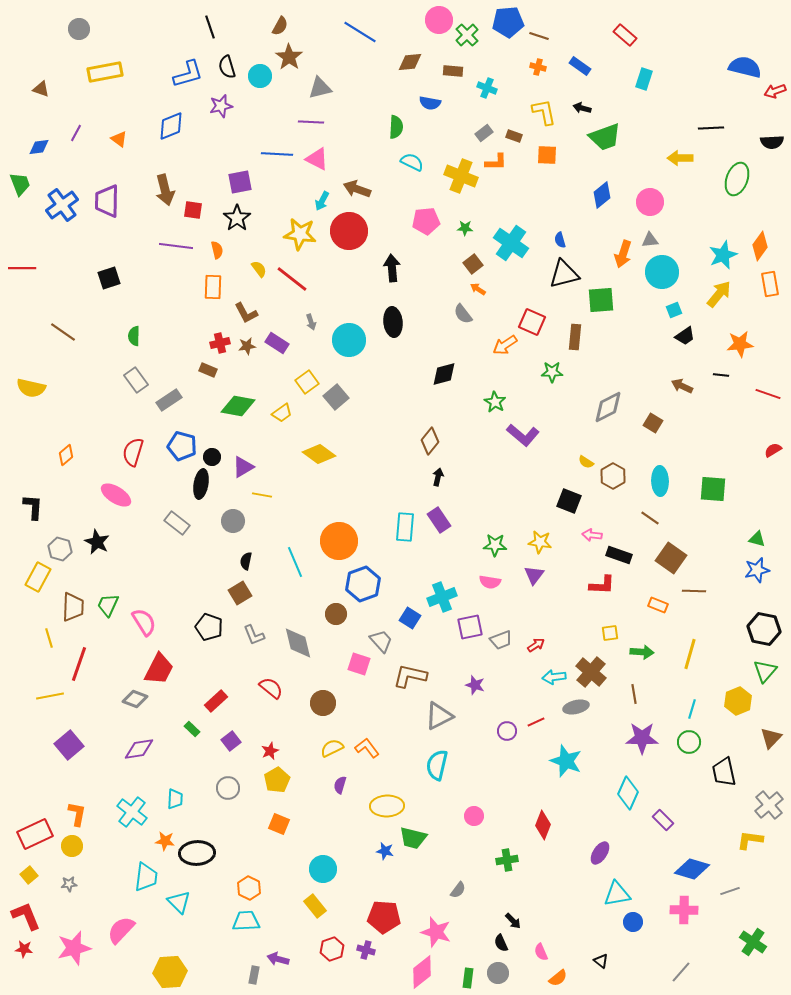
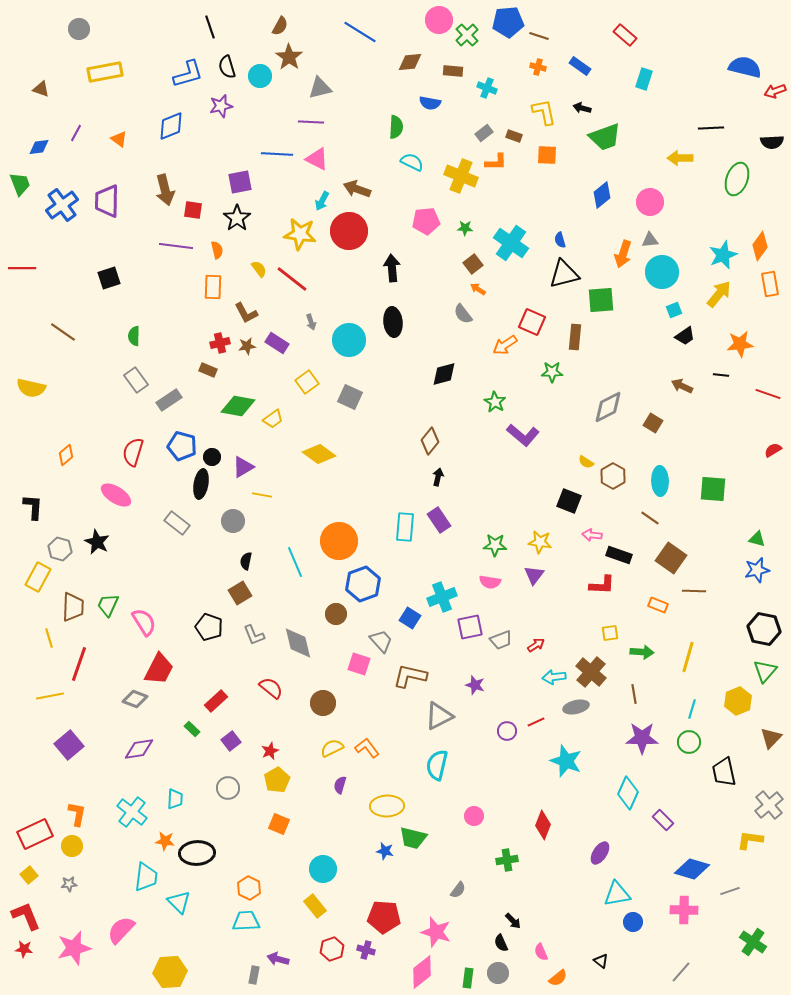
gray square at (336, 397): moved 14 px right; rotated 25 degrees counterclockwise
yellow trapezoid at (282, 413): moved 9 px left, 6 px down
yellow line at (690, 654): moved 2 px left, 3 px down
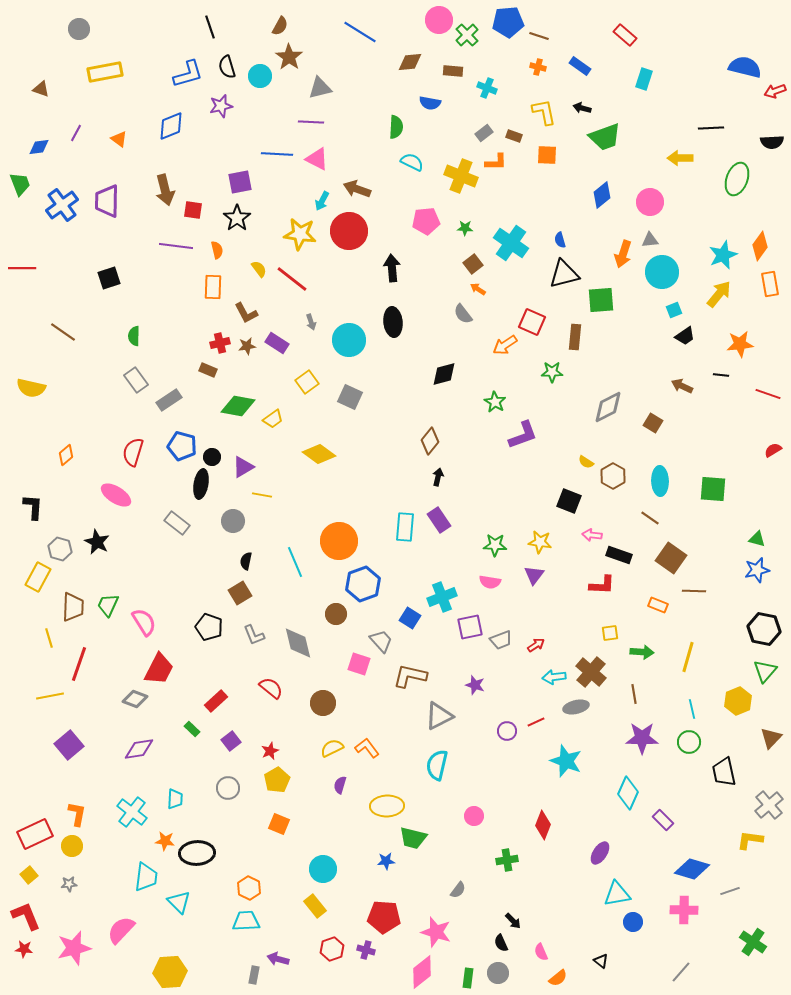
purple L-shape at (523, 435): rotated 60 degrees counterclockwise
cyan line at (692, 709): rotated 30 degrees counterclockwise
blue star at (385, 851): moved 1 px right, 10 px down; rotated 18 degrees counterclockwise
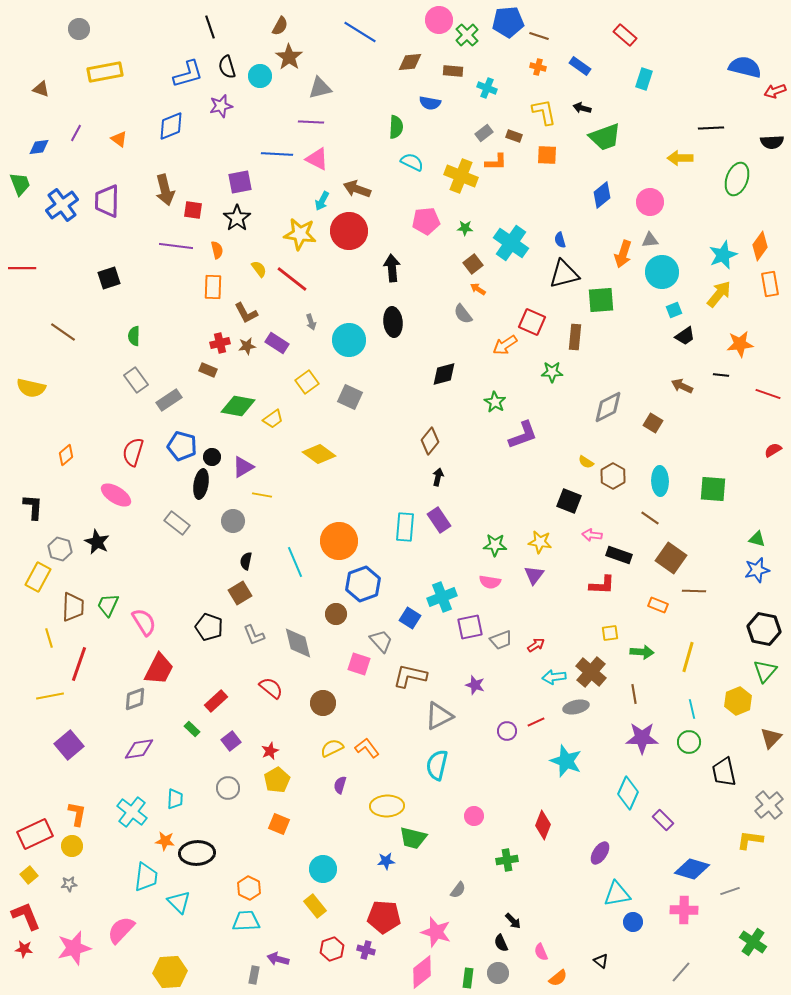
gray diamond at (135, 699): rotated 40 degrees counterclockwise
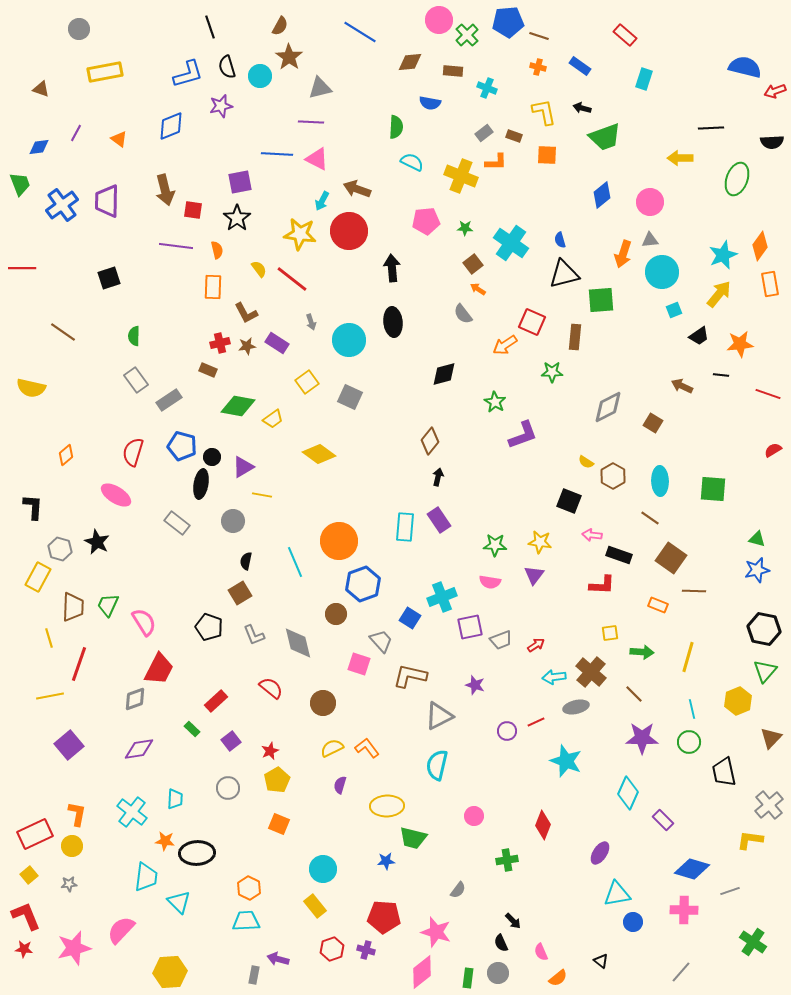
black trapezoid at (685, 336): moved 14 px right
brown line at (634, 694): rotated 36 degrees counterclockwise
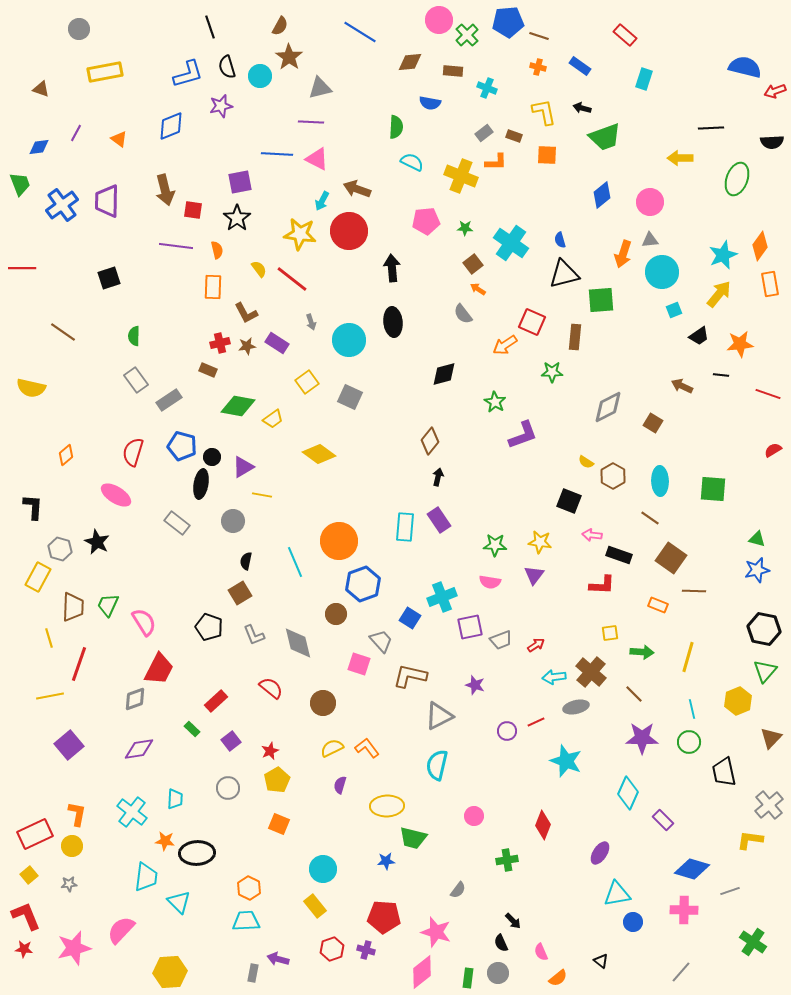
gray rectangle at (254, 975): moved 1 px left, 2 px up
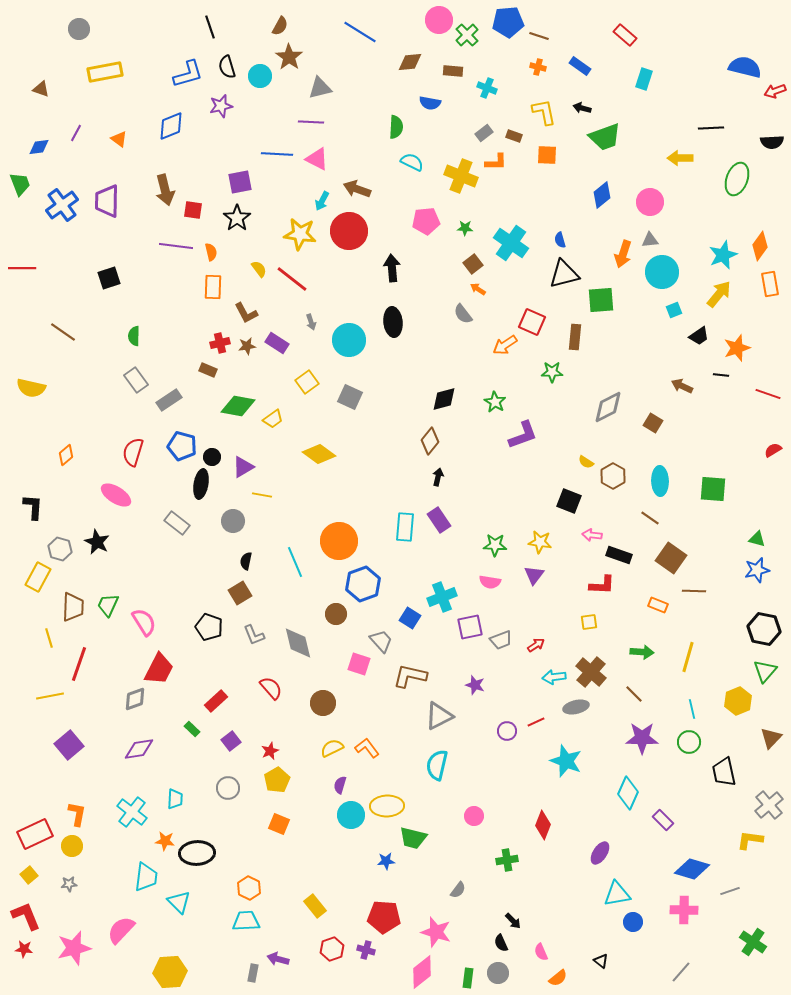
orange semicircle at (217, 250): moved 6 px left, 2 px down
orange star at (740, 344): moved 3 px left, 4 px down; rotated 12 degrees counterclockwise
black diamond at (444, 374): moved 25 px down
yellow square at (610, 633): moved 21 px left, 11 px up
red semicircle at (271, 688): rotated 10 degrees clockwise
cyan circle at (323, 869): moved 28 px right, 54 px up
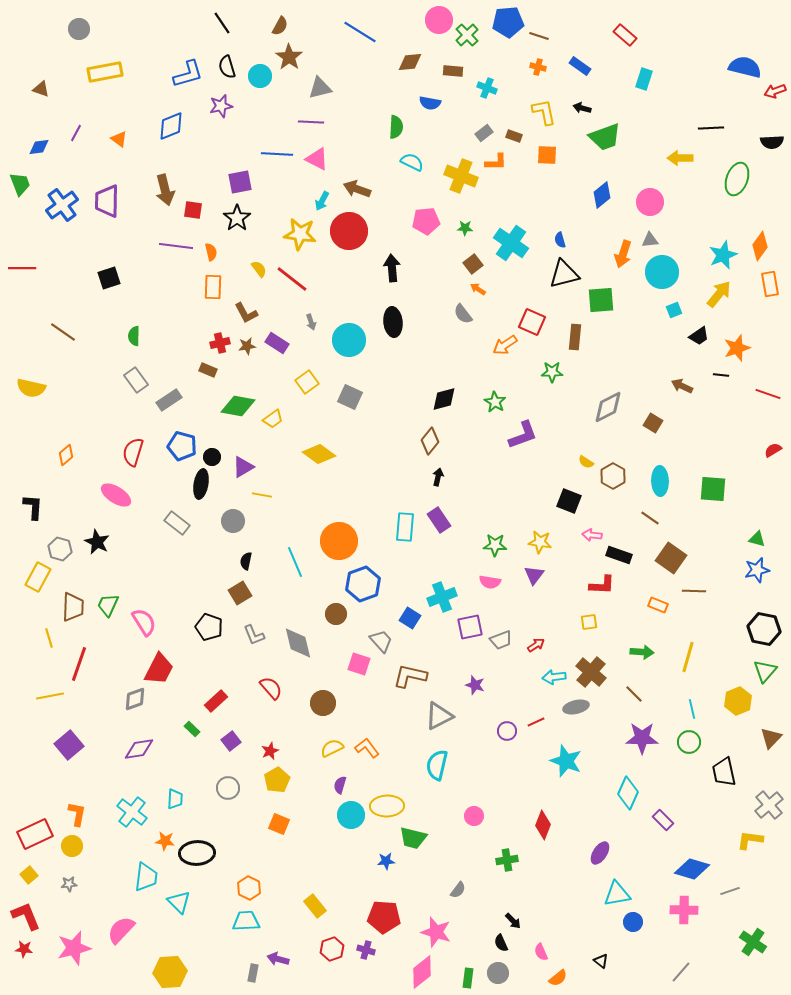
black line at (210, 27): moved 12 px right, 4 px up; rotated 15 degrees counterclockwise
